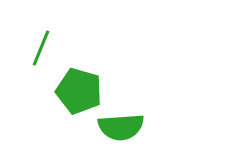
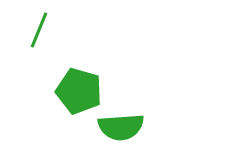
green line: moved 2 px left, 18 px up
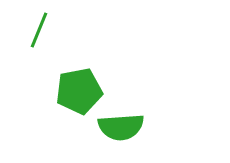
green pentagon: rotated 27 degrees counterclockwise
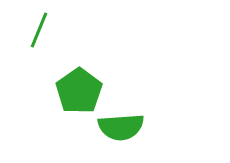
green pentagon: rotated 24 degrees counterclockwise
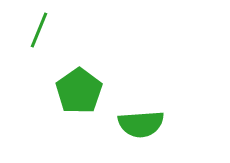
green semicircle: moved 20 px right, 3 px up
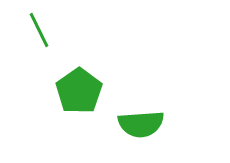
green line: rotated 48 degrees counterclockwise
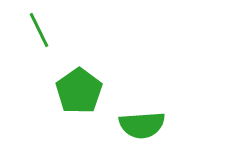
green semicircle: moved 1 px right, 1 px down
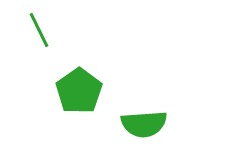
green semicircle: moved 2 px right, 1 px up
